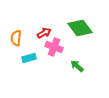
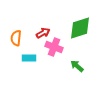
green diamond: rotated 70 degrees counterclockwise
red arrow: moved 1 px left
cyan rectangle: rotated 16 degrees clockwise
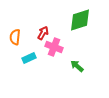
green diamond: moved 8 px up
red arrow: rotated 32 degrees counterclockwise
orange semicircle: moved 1 px left, 1 px up
cyan rectangle: rotated 24 degrees counterclockwise
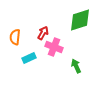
green arrow: moved 1 px left; rotated 24 degrees clockwise
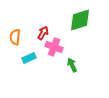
green arrow: moved 4 px left, 1 px up
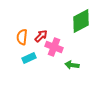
green diamond: moved 1 px right, 1 px down; rotated 10 degrees counterclockwise
red arrow: moved 2 px left, 3 px down; rotated 16 degrees clockwise
orange semicircle: moved 7 px right
green arrow: rotated 56 degrees counterclockwise
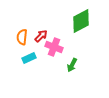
green arrow: rotated 72 degrees counterclockwise
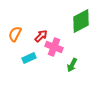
orange semicircle: moved 7 px left, 3 px up; rotated 21 degrees clockwise
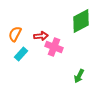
red arrow: rotated 40 degrees clockwise
cyan rectangle: moved 8 px left, 4 px up; rotated 24 degrees counterclockwise
green arrow: moved 7 px right, 11 px down
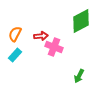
cyan rectangle: moved 6 px left, 1 px down
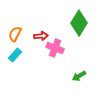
green diamond: moved 2 px left, 2 px down; rotated 30 degrees counterclockwise
pink cross: moved 1 px right, 1 px down
green arrow: rotated 32 degrees clockwise
